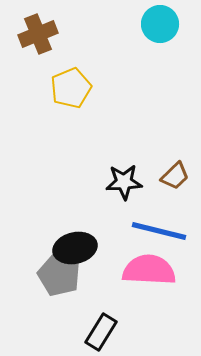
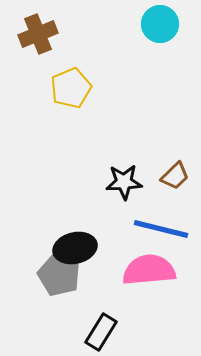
blue line: moved 2 px right, 2 px up
pink semicircle: rotated 8 degrees counterclockwise
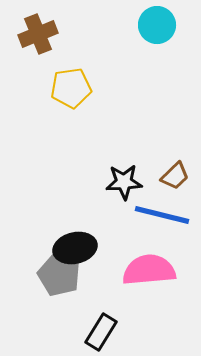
cyan circle: moved 3 px left, 1 px down
yellow pentagon: rotated 15 degrees clockwise
blue line: moved 1 px right, 14 px up
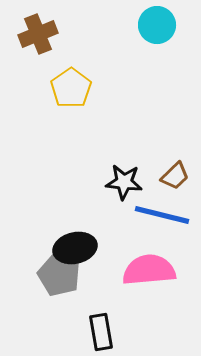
yellow pentagon: rotated 27 degrees counterclockwise
black star: rotated 9 degrees clockwise
black rectangle: rotated 42 degrees counterclockwise
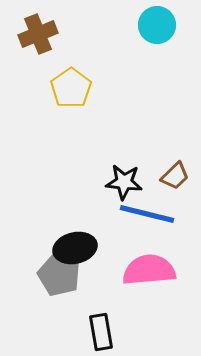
blue line: moved 15 px left, 1 px up
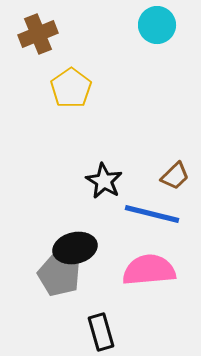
black star: moved 20 px left, 1 px up; rotated 24 degrees clockwise
blue line: moved 5 px right
black rectangle: rotated 6 degrees counterclockwise
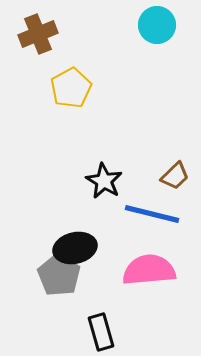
yellow pentagon: rotated 6 degrees clockwise
gray pentagon: rotated 9 degrees clockwise
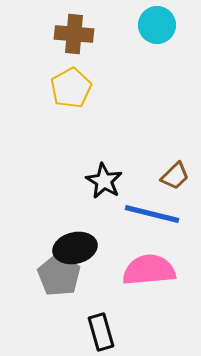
brown cross: moved 36 px right; rotated 27 degrees clockwise
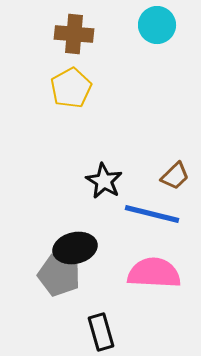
pink semicircle: moved 5 px right, 3 px down; rotated 8 degrees clockwise
gray pentagon: rotated 15 degrees counterclockwise
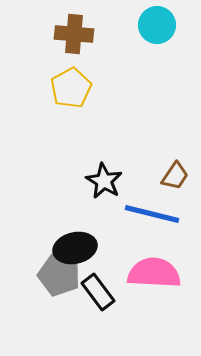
brown trapezoid: rotated 12 degrees counterclockwise
black rectangle: moved 3 px left, 40 px up; rotated 21 degrees counterclockwise
